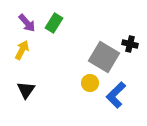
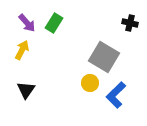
black cross: moved 21 px up
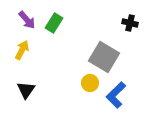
purple arrow: moved 3 px up
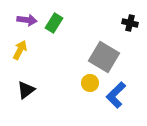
purple arrow: rotated 42 degrees counterclockwise
yellow arrow: moved 2 px left
black triangle: rotated 18 degrees clockwise
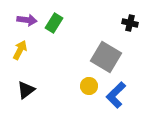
gray square: moved 2 px right
yellow circle: moved 1 px left, 3 px down
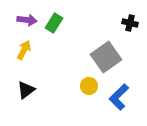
yellow arrow: moved 4 px right
gray square: rotated 24 degrees clockwise
blue L-shape: moved 3 px right, 2 px down
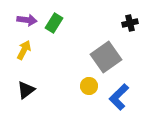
black cross: rotated 28 degrees counterclockwise
